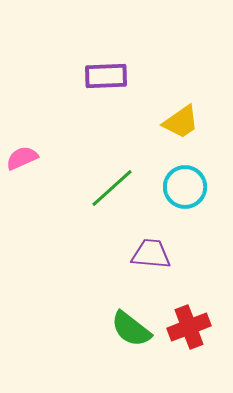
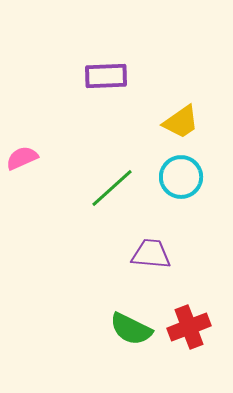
cyan circle: moved 4 px left, 10 px up
green semicircle: rotated 12 degrees counterclockwise
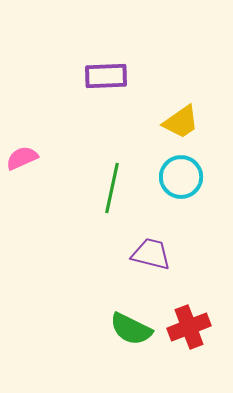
green line: rotated 36 degrees counterclockwise
purple trapezoid: rotated 9 degrees clockwise
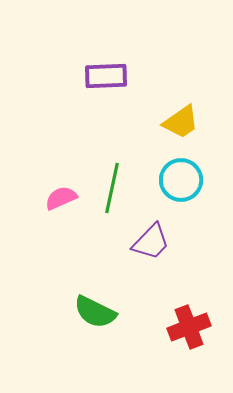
pink semicircle: moved 39 px right, 40 px down
cyan circle: moved 3 px down
purple trapezoid: moved 12 px up; rotated 120 degrees clockwise
green semicircle: moved 36 px left, 17 px up
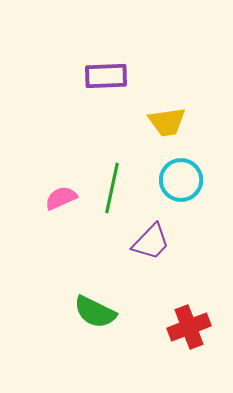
yellow trapezoid: moved 14 px left; rotated 27 degrees clockwise
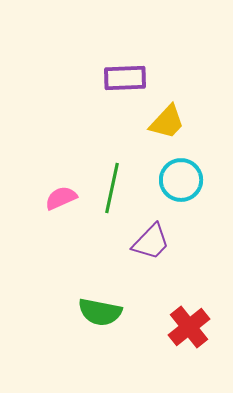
purple rectangle: moved 19 px right, 2 px down
yellow trapezoid: rotated 39 degrees counterclockwise
green semicircle: moved 5 px right; rotated 15 degrees counterclockwise
red cross: rotated 18 degrees counterclockwise
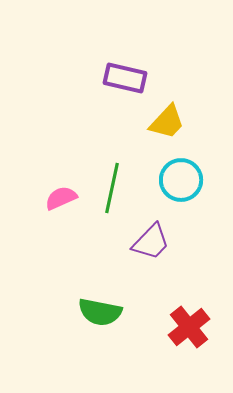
purple rectangle: rotated 15 degrees clockwise
